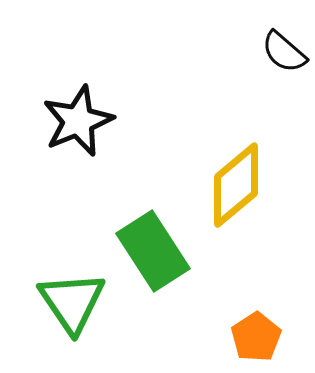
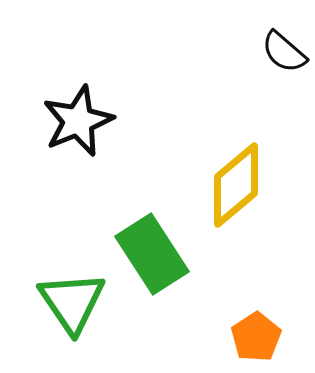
green rectangle: moved 1 px left, 3 px down
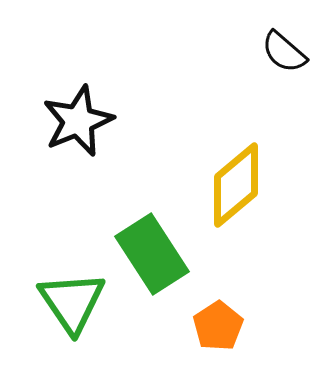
orange pentagon: moved 38 px left, 11 px up
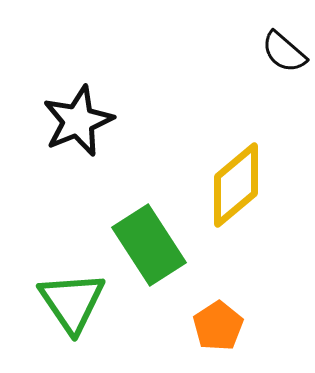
green rectangle: moved 3 px left, 9 px up
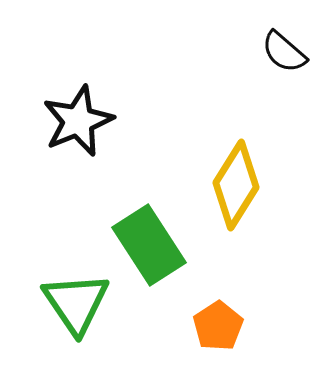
yellow diamond: rotated 18 degrees counterclockwise
green triangle: moved 4 px right, 1 px down
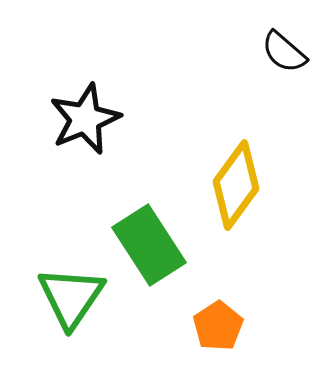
black star: moved 7 px right, 2 px up
yellow diamond: rotated 4 degrees clockwise
green triangle: moved 5 px left, 6 px up; rotated 8 degrees clockwise
